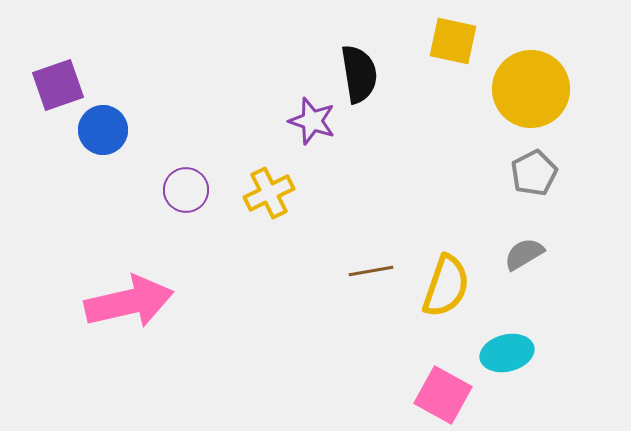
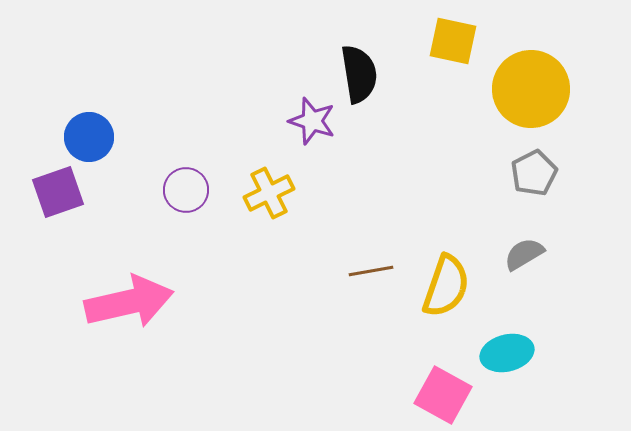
purple square: moved 107 px down
blue circle: moved 14 px left, 7 px down
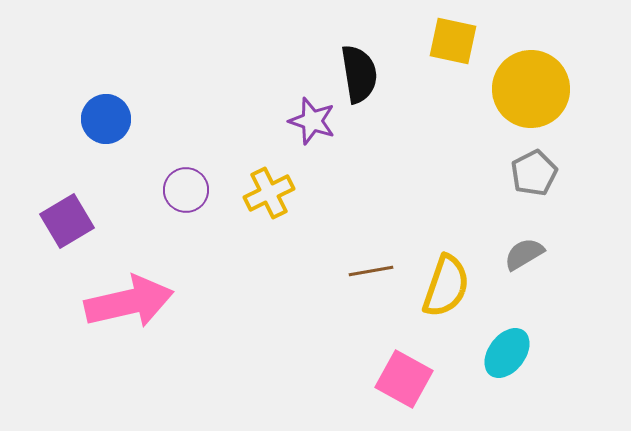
blue circle: moved 17 px right, 18 px up
purple square: moved 9 px right, 29 px down; rotated 12 degrees counterclockwise
cyan ellipse: rotated 39 degrees counterclockwise
pink square: moved 39 px left, 16 px up
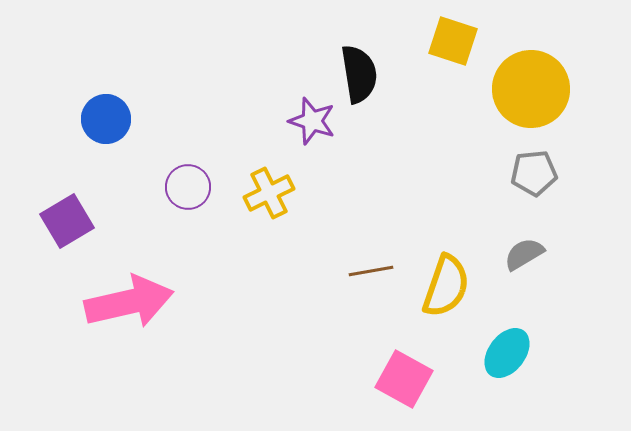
yellow square: rotated 6 degrees clockwise
gray pentagon: rotated 21 degrees clockwise
purple circle: moved 2 px right, 3 px up
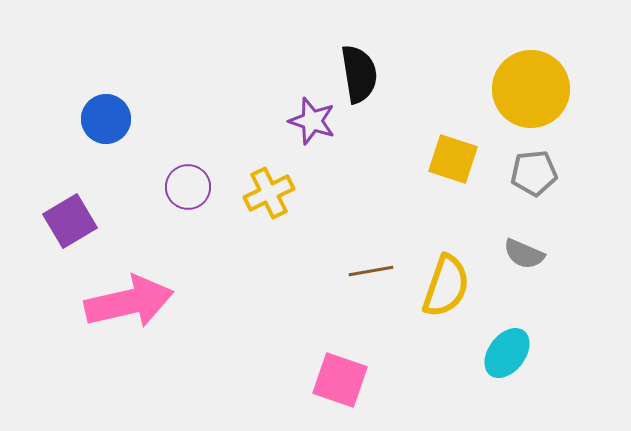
yellow square: moved 118 px down
purple square: moved 3 px right
gray semicircle: rotated 126 degrees counterclockwise
pink square: moved 64 px left, 1 px down; rotated 10 degrees counterclockwise
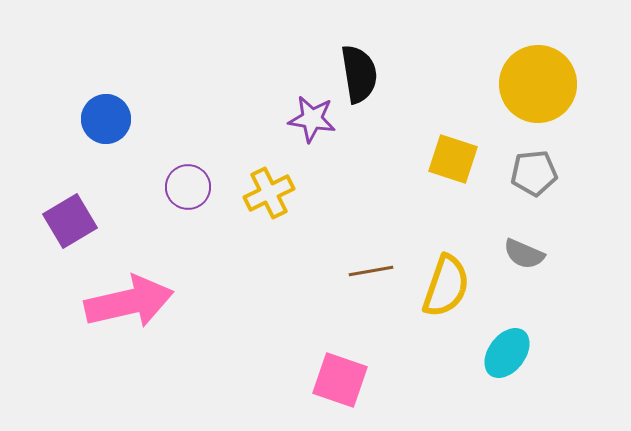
yellow circle: moved 7 px right, 5 px up
purple star: moved 2 px up; rotated 9 degrees counterclockwise
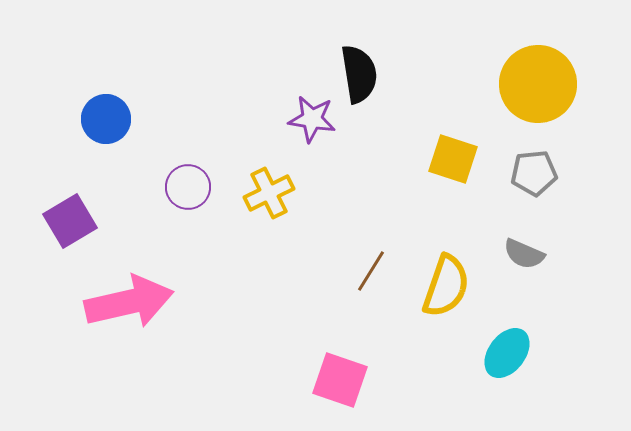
brown line: rotated 48 degrees counterclockwise
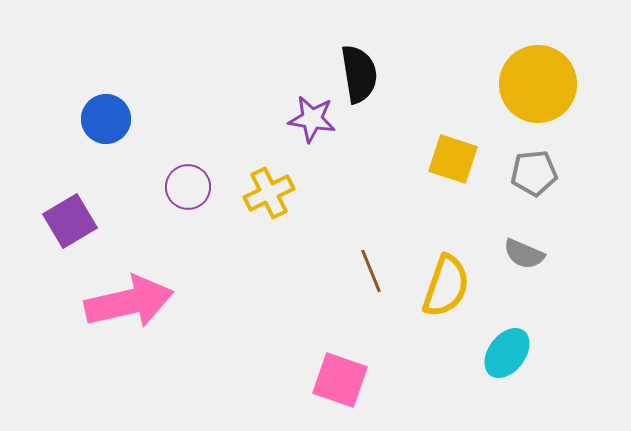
brown line: rotated 54 degrees counterclockwise
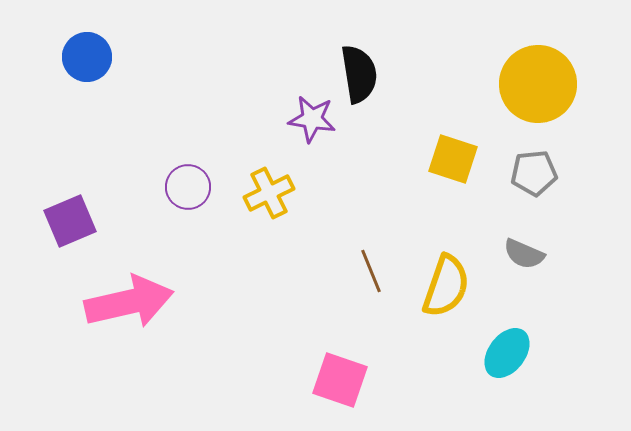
blue circle: moved 19 px left, 62 px up
purple square: rotated 8 degrees clockwise
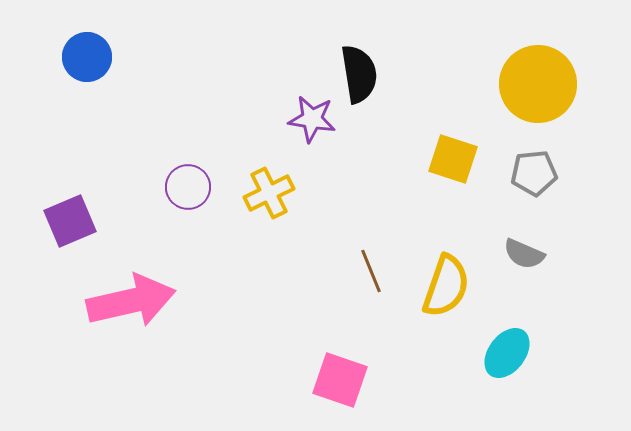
pink arrow: moved 2 px right, 1 px up
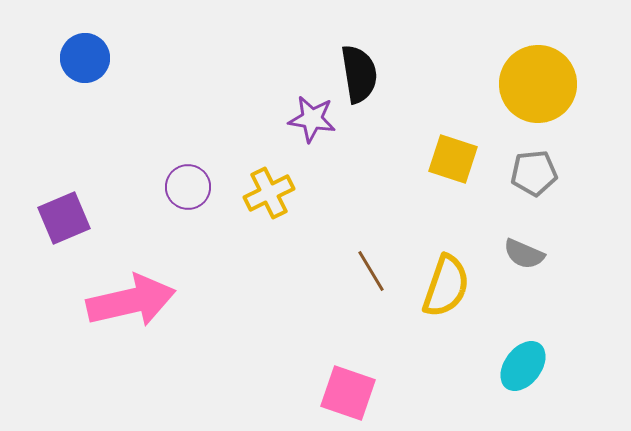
blue circle: moved 2 px left, 1 px down
purple square: moved 6 px left, 3 px up
brown line: rotated 9 degrees counterclockwise
cyan ellipse: moved 16 px right, 13 px down
pink square: moved 8 px right, 13 px down
